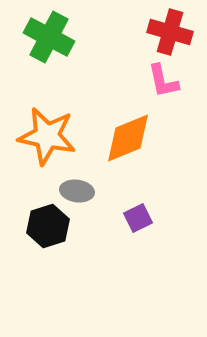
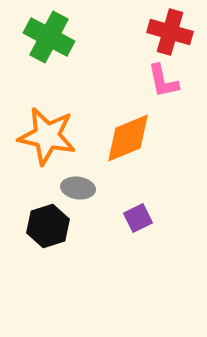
gray ellipse: moved 1 px right, 3 px up
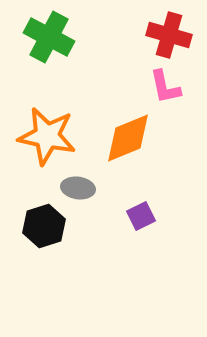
red cross: moved 1 px left, 3 px down
pink L-shape: moved 2 px right, 6 px down
purple square: moved 3 px right, 2 px up
black hexagon: moved 4 px left
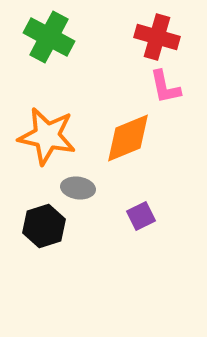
red cross: moved 12 px left, 2 px down
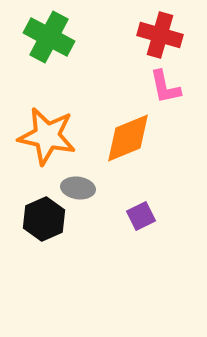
red cross: moved 3 px right, 2 px up
black hexagon: moved 7 px up; rotated 6 degrees counterclockwise
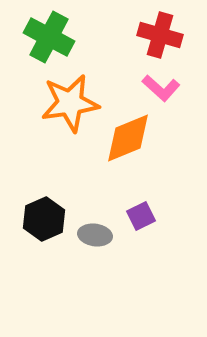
pink L-shape: moved 4 px left, 1 px down; rotated 36 degrees counterclockwise
orange star: moved 23 px right, 33 px up; rotated 20 degrees counterclockwise
gray ellipse: moved 17 px right, 47 px down
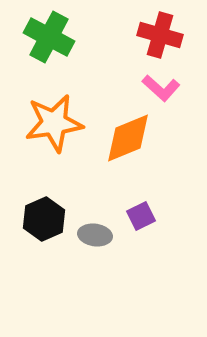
orange star: moved 16 px left, 20 px down
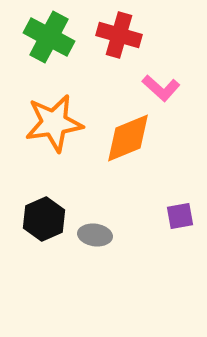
red cross: moved 41 px left
purple square: moved 39 px right; rotated 16 degrees clockwise
